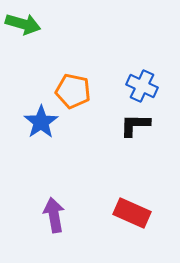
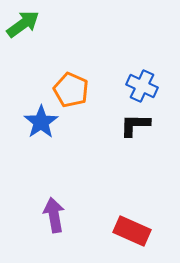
green arrow: rotated 52 degrees counterclockwise
orange pentagon: moved 2 px left, 1 px up; rotated 12 degrees clockwise
red rectangle: moved 18 px down
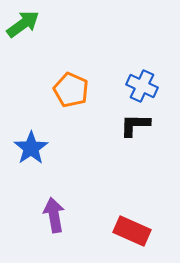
blue star: moved 10 px left, 26 px down
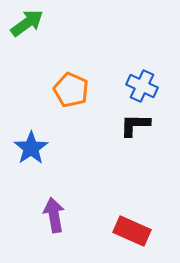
green arrow: moved 4 px right, 1 px up
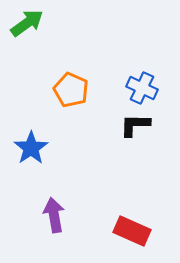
blue cross: moved 2 px down
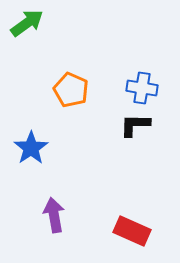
blue cross: rotated 16 degrees counterclockwise
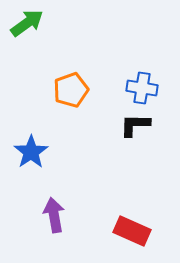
orange pentagon: rotated 28 degrees clockwise
blue star: moved 4 px down
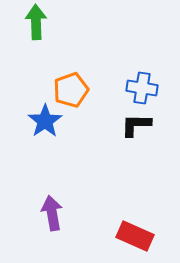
green arrow: moved 9 px right, 1 px up; rotated 56 degrees counterclockwise
black L-shape: moved 1 px right
blue star: moved 14 px right, 31 px up
purple arrow: moved 2 px left, 2 px up
red rectangle: moved 3 px right, 5 px down
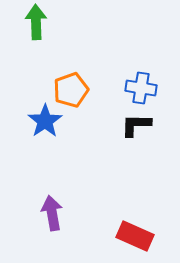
blue cross: moved 1 px left
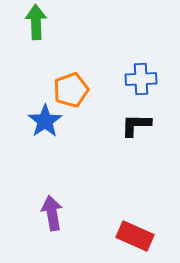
blue cross: moved 9 px up; rotated 12 degrees counterclockwise
